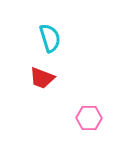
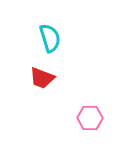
pink hexagon: moved 1 px right
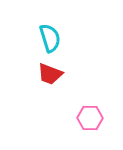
red trapezoid: moved 8 px right, 4 px up
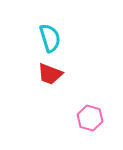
pink hexagon: rotated 15 degrees clockwise
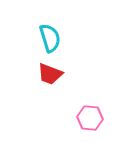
pink hexagon: rotated 10 degrees counterclockwise
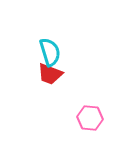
cyan semicircle: moved 14 px down
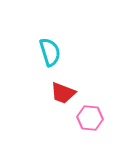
red trapezoid: moved 13 px right, 19 px down
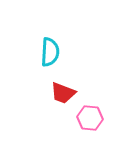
cyan semicircle: rotated 20 degrees clockwise
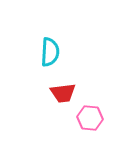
red trapezoid: rotated 28 degrees counterclockwise
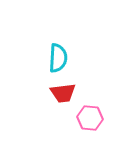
cyan semicircle: moved 8 px right, 6 px down
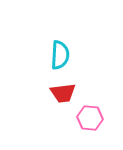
cyan semicircle: moved 2 px right, 3 px up
